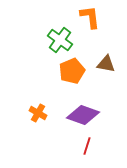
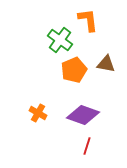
orange L-shape: moved 2 px left, 3 px down
orange pentagon: moved 2 px right, 1 px up
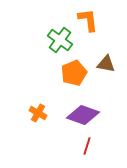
orange pentagon: moved 3 px down
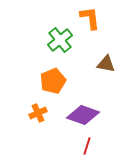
orange L-shape: moved 2 px right, 2 px up
green cross: rotated 15 degrees clockwise
orange pentagon: moved 21 px left, 8 px down
orange cross: rotated 36 degrees clockwise
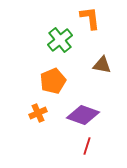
brown triangle: moved 4 px left, 1 px down
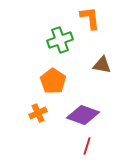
green cross: rotated 20 degrees clockwise
orange pentagon: rotated 15 degrees counterclockwise
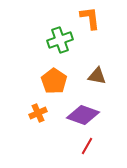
brown triangle: moved 5 px left, 11 px down
orange pentagon: moved 1 px right
red line: rotated 12 degrees clockwise
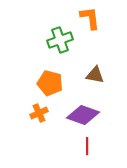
brown triangle: moved 2 px left, 1 px up
orange pentagon: moved 4 px left, 2 px down; rotated 20 degrees counterclockwise
orange cross: moved 1 px right
red line: rotated 30 degrees counterclockwise
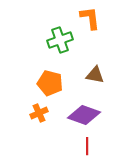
purple diamond: moved 1 px right
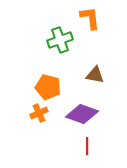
orange pentagon: moved 2 px left, 4 px down
purple diamond: moved 2 px left, 1 px up
